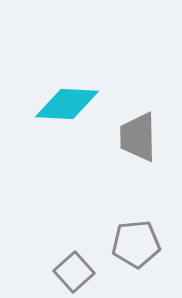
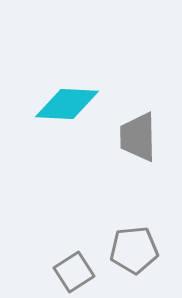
gray pentagon: moved 2 px left, 6 px down
gray square: rotated 9 degrees clockwise
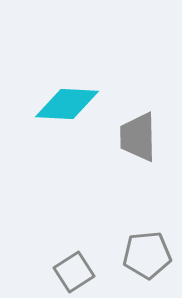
gray pentagon: moved 13 px right, 5 px down
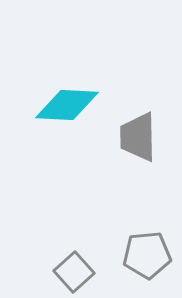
cyan diamond: moved 1 px down
gray square: rotated 9 degrees counterclockwise
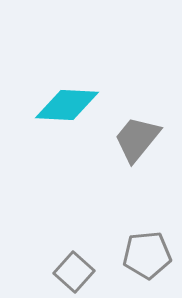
gray trapezoid: moved 1 px left, 2 px down; rotated 40 degrees clockwise
gray square: rotated 6 degrees counterclockwise
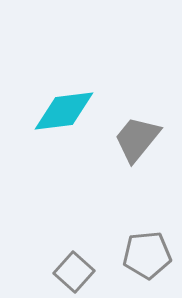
cyan diamond: moved 3 px left, 6 px down; rotated 10 degrees counterclockwise
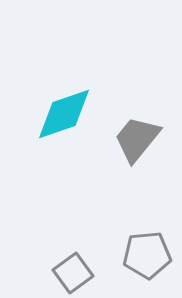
cyan diamond: moved 3 px down; rotated 12 degrees counterclockwise
gray square: moved 1 px left, 1 px down; rotated 12 degrees clockwise
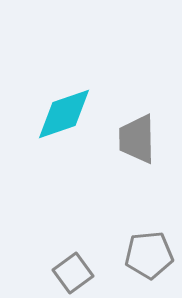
gray trapezoid: rotated 40 degrees counterclockwise
gray pentagon: moved 2 px right
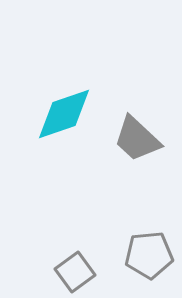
gray trapezoid: rotated 46 degrees counterclockwise
gray square: moved 2 px right, 1 px up
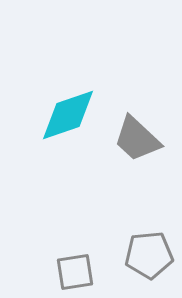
cyan diamond: moved 4 px right, 1 px down
gray square: rotated 27 degrees clockwise
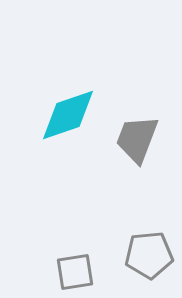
gray trapezoid: rotated 68 degrees clockwise
